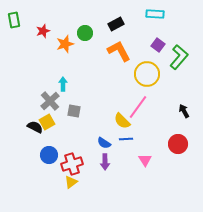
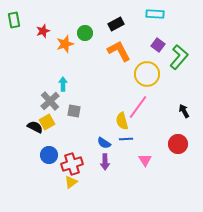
yellow semicircle: rotated 30 degrees clockwise
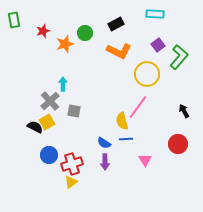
purple square: rotated 16 degrees clockwise
orange L-shape: rotated 145 degrees clockwise
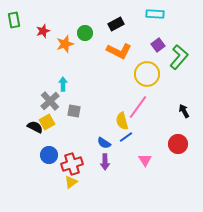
blue line: moved 2 px up; rotated 32 degrees counterclockwise
